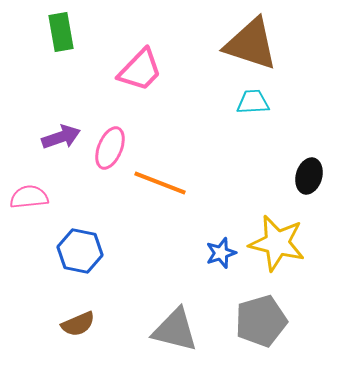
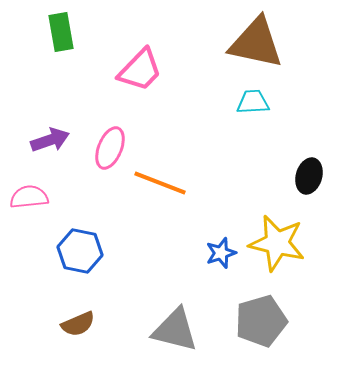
brown triangle: moved 5 px right, 1 px up; rotated 6 degrees counterclockwise
purple arrow: moved 11 px left, 3 px down
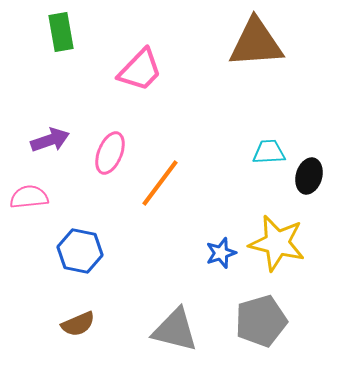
brown triangle: rotated 16 degrees counterclockwise
cyan trapezoid: moved 16 px right, 50 px down
pink ellipse: moved 5 px down
orange line: rotated 74 degrees counterclockwise
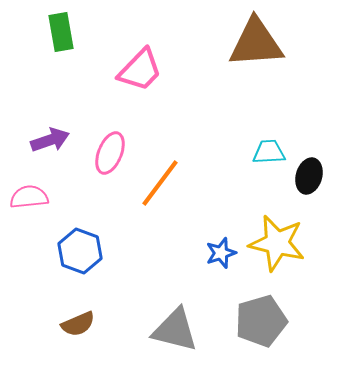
blue hexagon: rotated 9 degrees clockwise
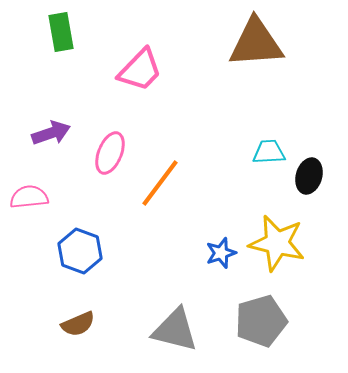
purple arrow: moved 1 px right, 7 px up
